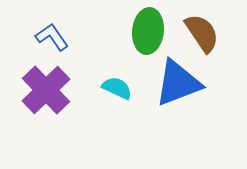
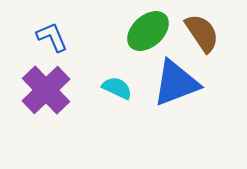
green ellipse: rotated 42 degrees clockwise
blue L-shape: rotated 12 degrees clockwise
blue triangle: moved 2 px left
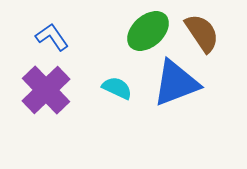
blue L-shape: rotated 12 degrees counterclockwise
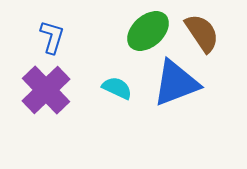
blue L-shape: rotated 52 degrees clockwise
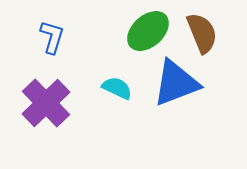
brown semicircle: rotated 12 degrees clockwise
purple cross: moved 13 px down
